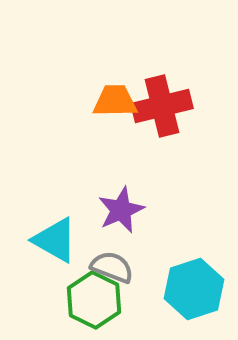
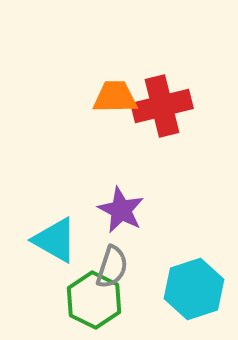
orange trapezoid: moved 4 px up
purple star: rotated 21 degrees counterclockwise
gray semicircle: rotated 87 degrees clockwise
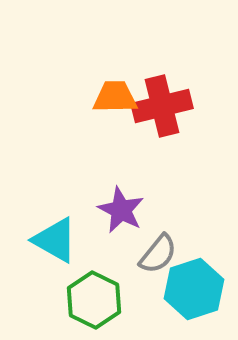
gray semicircle: moved 46 px right, 13 px up; rotated 21 degrees clockwise
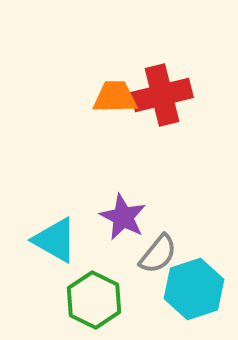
red cross: moved 11 px up
purple star: moved 2 px right, 7 px down
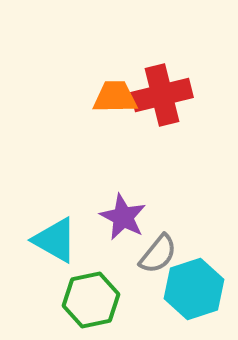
green hexagon: moved 3 px left; rotated 22 degrees clockwise
